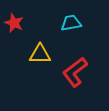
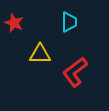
cyan trapezoid: moved 2 px left, 1 px up; rotated 100 degrees clockwise
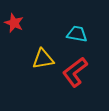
cyan trapezoid: moved 8 px right, 12 px down; rotated 80 degrees counterclockwise
yellow triangle: moved 3 px right, 5 px down; rotated 10 degrees counterclockwise
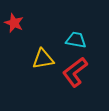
cyan trapezoid: moved 1 px left, 6 px down
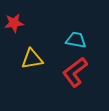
red star: rotated 30 degrees counterclockwise
yellow triangle: moved 11 px left
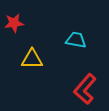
yellow triangle: rotated 10 degrees clockwise
red L-shape: moved 10 px right, 17 px down; rotated 12 degrees counterclockwise
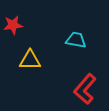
red star: moved 1 px left, 2 px down
yellow triangle: moved 2 px left, 1 px down
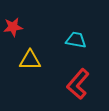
red star: moved 2 px down
red L-shape: moved 7 px left, 5 px up
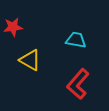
yellow triangle: rotated 30 degrees clockwise
